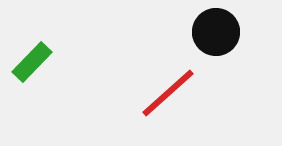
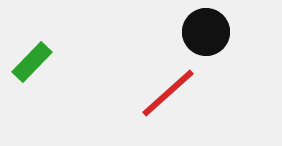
black circle: moved 10 px left
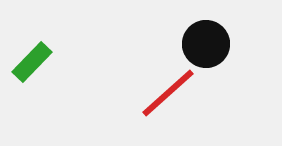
black circle: moved 12 px down
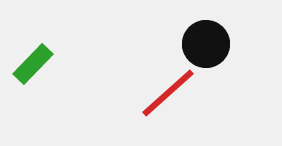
green rectangle: moved 1 px right, 2 px down
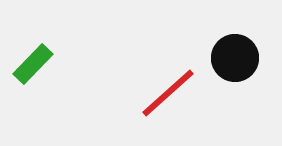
black circle: moved 29 px right, 14 px down
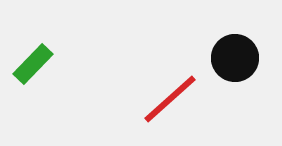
red line: moved 2 px right, 6 px down
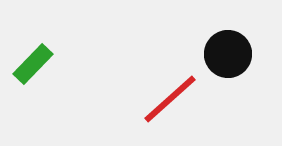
black circle: moved 7 px left, 4 px up
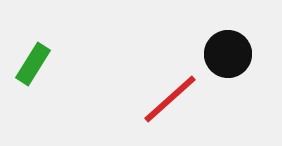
green rectangle: rotated 12 degrees counterclockwise
